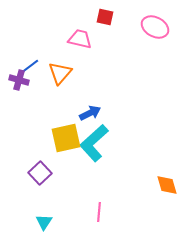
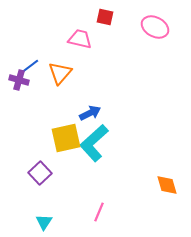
pink line: rotated 18 degrees clockwise
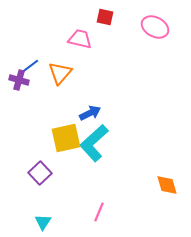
cyan triangle: moved 1 px left
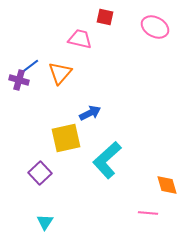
cyan L-shape: moved 13 px right, 17 px down
pink line: moved 49 px right, 1 px down; rotated 72 degrees clockwise
cyan triangle: moved 2 px right
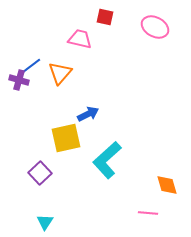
blue line: moved 2 px right, 1 px up
blue arrow: moved 2 px left, 1 px down
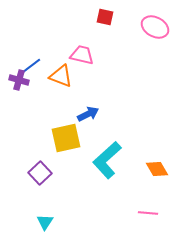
pink trapezoid: moved 2 px right, 16 px down
orange triangle: moved 1 px right, 3 px down; rotated 50 degrees counterclockwise
orange diamond: moved 10 px left, 16 px up; rotated 15 degrees counterclockwise
